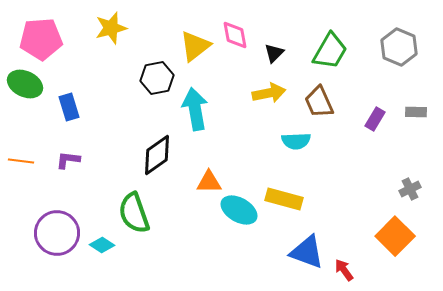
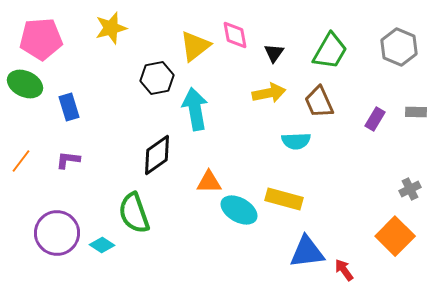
black triangle: rotated 10 degrees counterclockwise
orange line: rotated 60 degrees counterclockwise
blue triangle: rotated 27 degrees counterclockwise
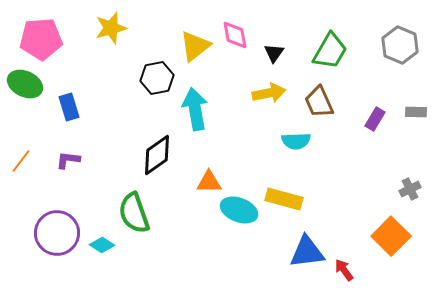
gray hexagon: moved 1 px right, 2 px up
cyan ellipse: rotated 9 degrees counterclockwise
orange square: moved 4 px left
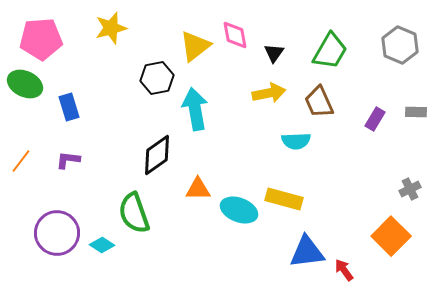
orange triangle: moved 11 px left, 7 px down
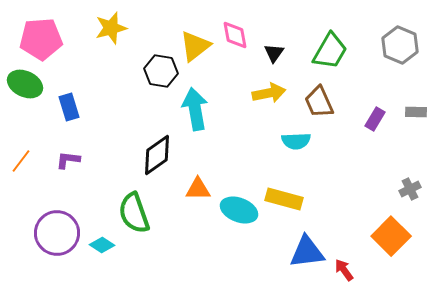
black hexagon: moved 4 px right, 7 px up; rotated 20 degrees clockwise
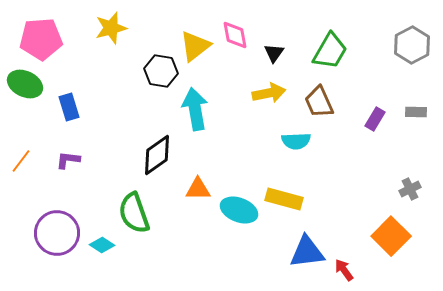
gray hexagon: moved 12 px right; rotated 9 degrees clockwise
